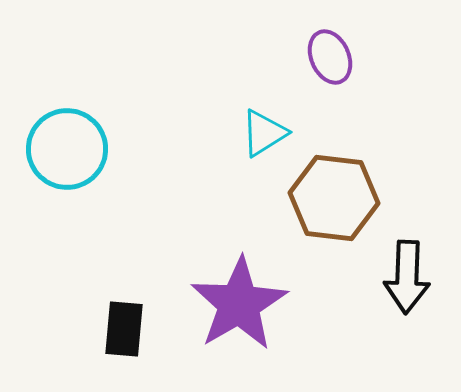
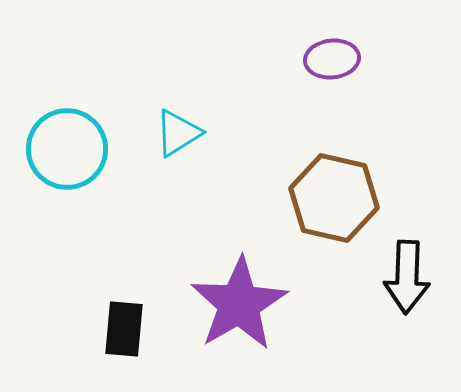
purple ellipse: moved 2 px right, 2 px down; rotated 72 degrees counterclockwise
cyan triangle: moved 86 px left
brown hexagon: rotated 6 degrees clockwise
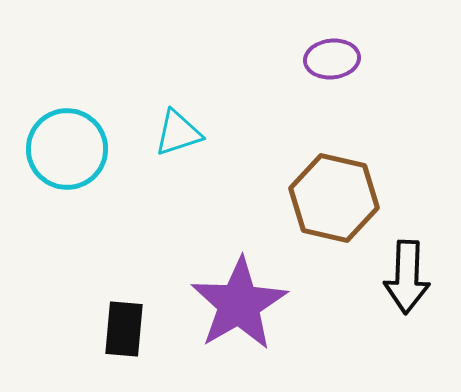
cyan triangle: rotated 14 degrees clockwise
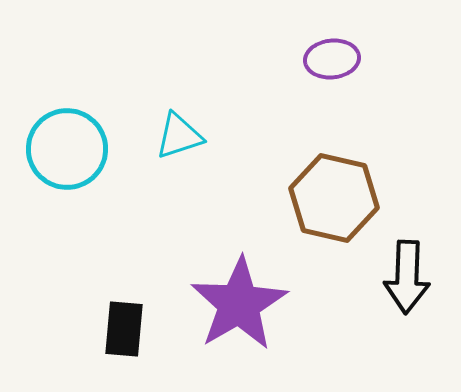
cyan triangle: moved 1 px right, 3 px down
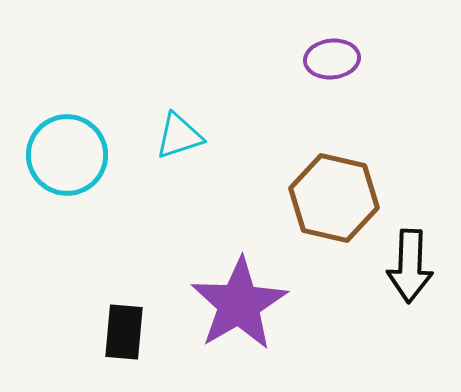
cyan circle: moved 6 px down
black arrow: moved 3 px right, 11 px up
black rectangle: moved 3 px down
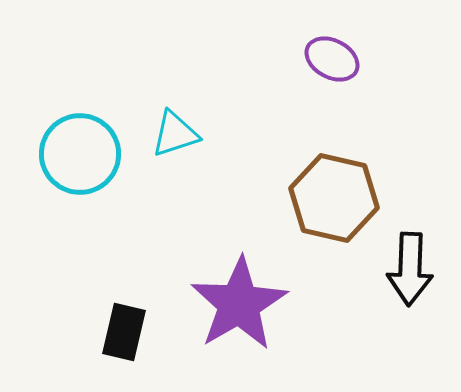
purple ellipse: rotated 34 degrees clockwise
cyan triangle: moved 4 px left, 2 px up
cyan circle: moved 13 px right, 1 px up
black arrow: moved 3 px down
black rectangle: rotated 8 degrees clockwise
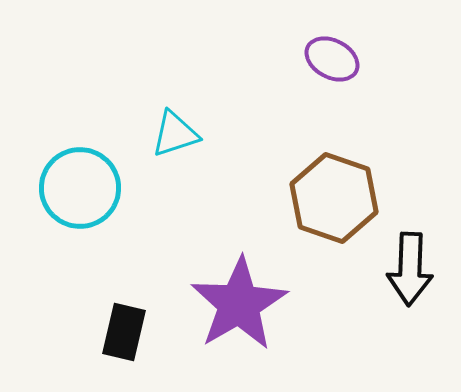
cyan circle: moved 34 px down
brown hexagon: rotated 6 degrees clockwise
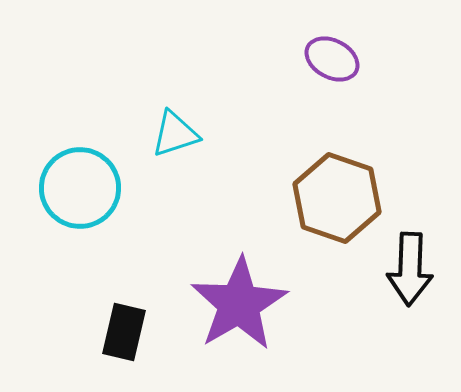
brown hexagon: moved 3 px right
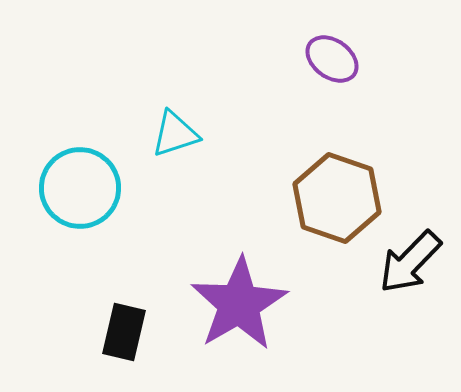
purple ellipse: rotated 8 degrees clockwise
black arrow: moved 7 px up; rotated 42 degrees clockwise
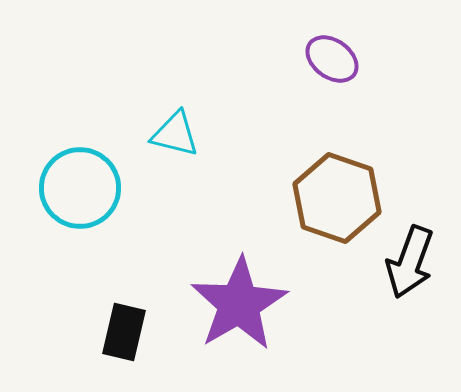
cyan triangle: rotated 32 degrees clockwise
black arrow: rotated 24 degrees counterclockwise
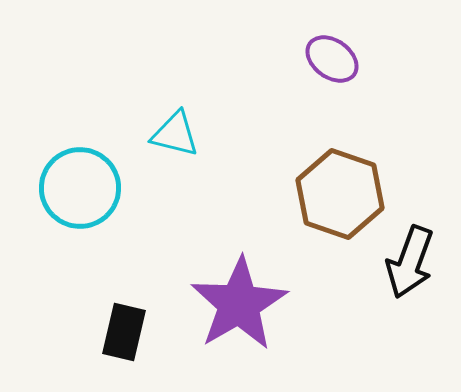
brown hexagon: moved 3 px right, 4 px up
